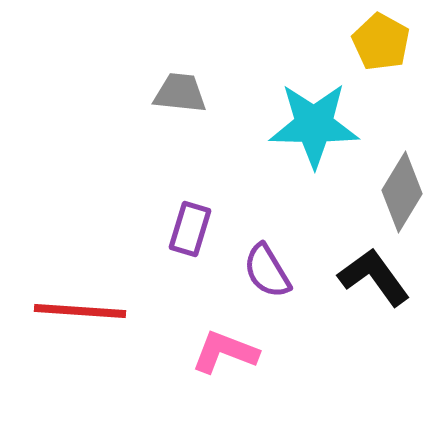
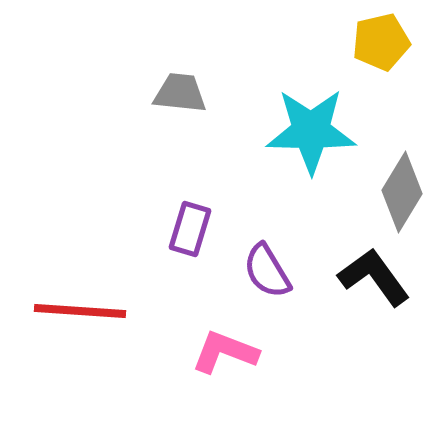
yellow pentagon: rotated 30 degrees clockwise
cyan star: moved 3 px left, 6 px down
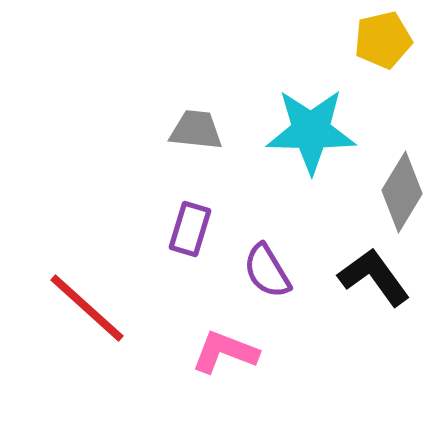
yellow pentagon: moved 2 px right, 2 px up
gray trapezoid: moved 16 px right, 37 px down
red line: moved 7 px right, 3 px up; rotated 38 degrees clockwise
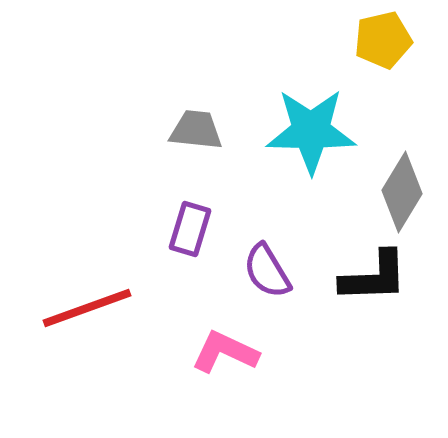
black L-shape: rotated 124 degrees clockwise
red line: rotated 62 degrees counterclockwise
pink L-shape: rotated 4 degrees clockwise
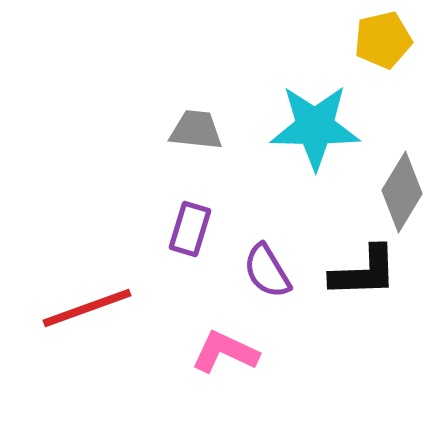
cyan star: moved 4 px right, 4 px up
black L-shape: moved 10 px left, 5 px up
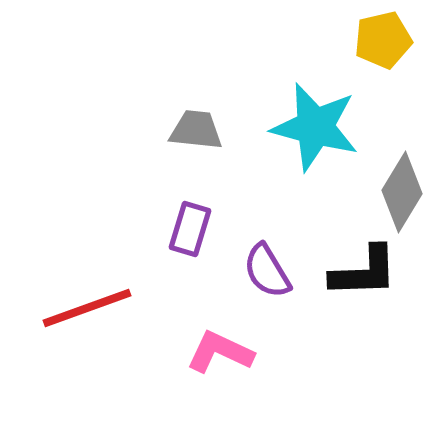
cyan star: rotated 14 degrees clockwise
pink L-shape: moved 5 px left
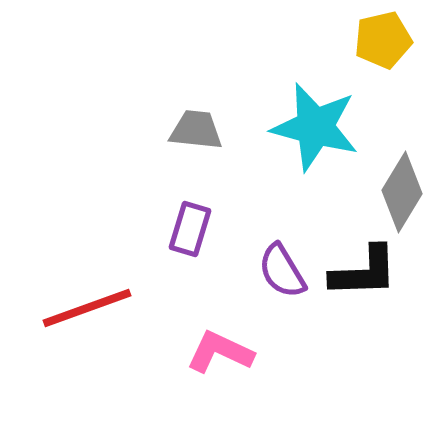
purple semicircle: moved 15 px right
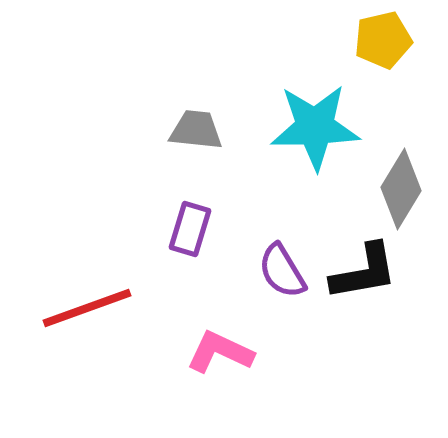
cyan star: rotated 16 degrees counterclockwise
gray diamond: moved 1 px left, 3 px up
black L-shape: rotated 8 degrees counterclockwise
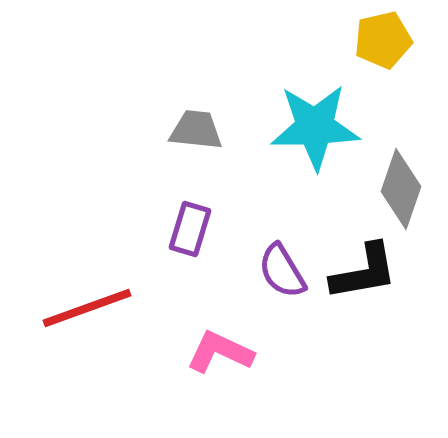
gray diamond: rotated 12 degrees counterclockwise
